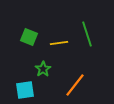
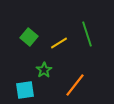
green square: rotated 18 degrees clockwise
yellow line: rotated 24 degrees counterclockwise
green star: moved 1 px right, 1 px down
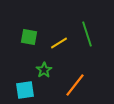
green square: rotated 30 degrees counterclockwise
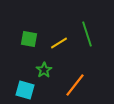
green square: moved 2 px down
cyan square: rotated 24 degrees clockwise
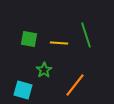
green line: moved 1 px left, 1 px down
yellow line: rotated 36 degrees clockwise
cyan square: moved 2 px left
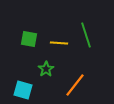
green star: moved 2 px right, 1 px up
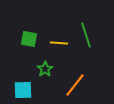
green star: moved 1 px left
cyan square: rotated 18 degrees counterclockwise
